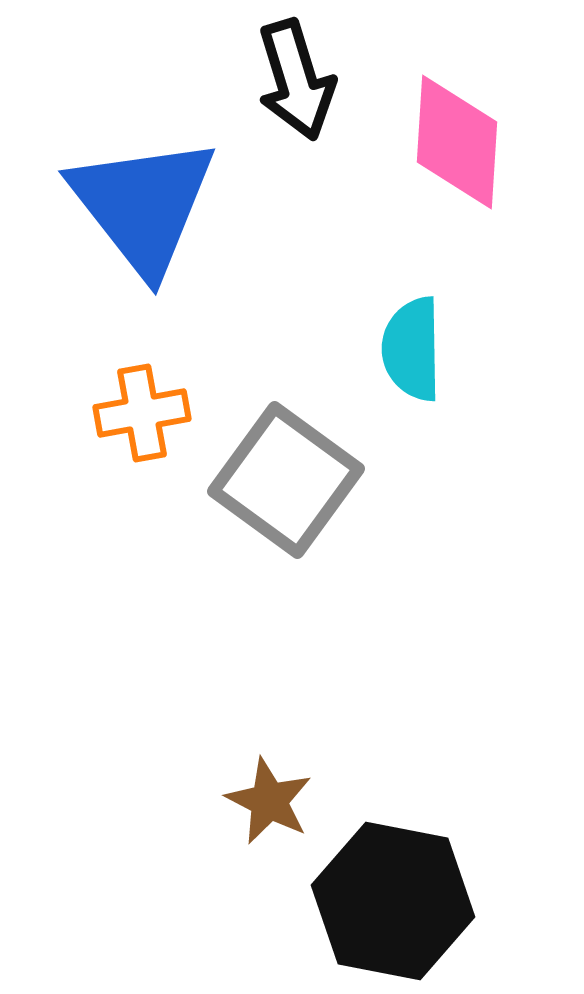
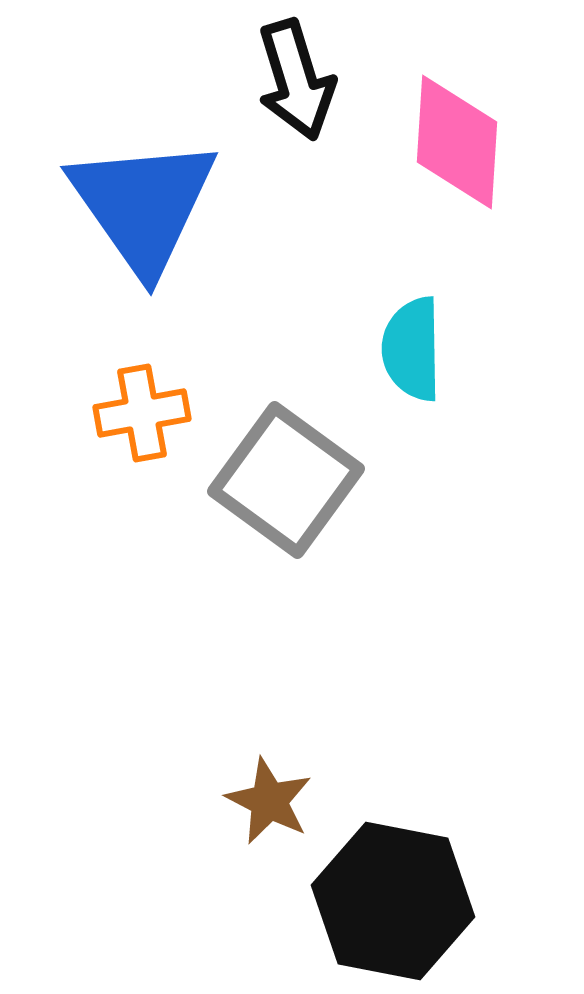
blue triangle: rotated 3 degrees clockwise
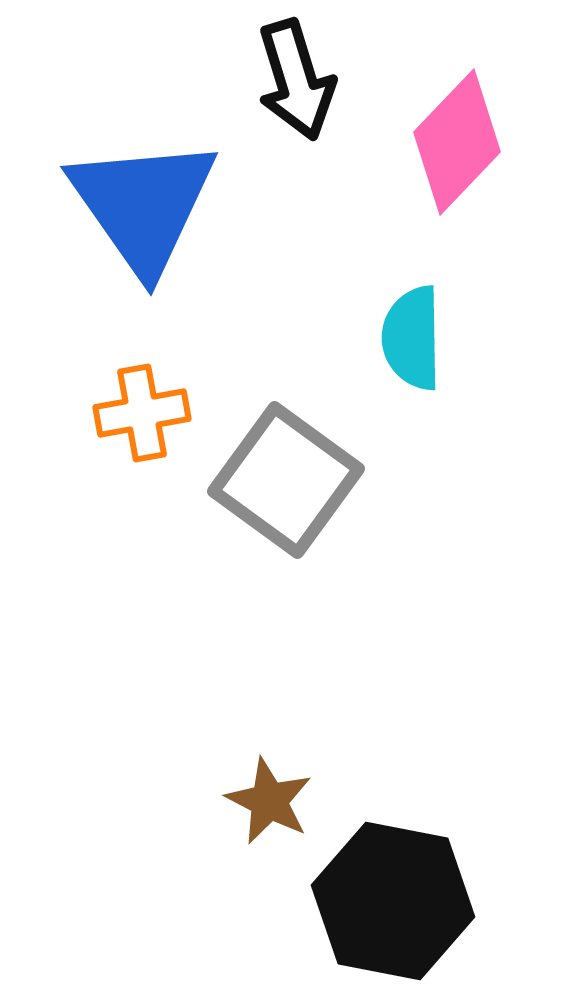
pink diamond: rotated 40 degrees clockwise
cyan semicircle: moved 11 px up
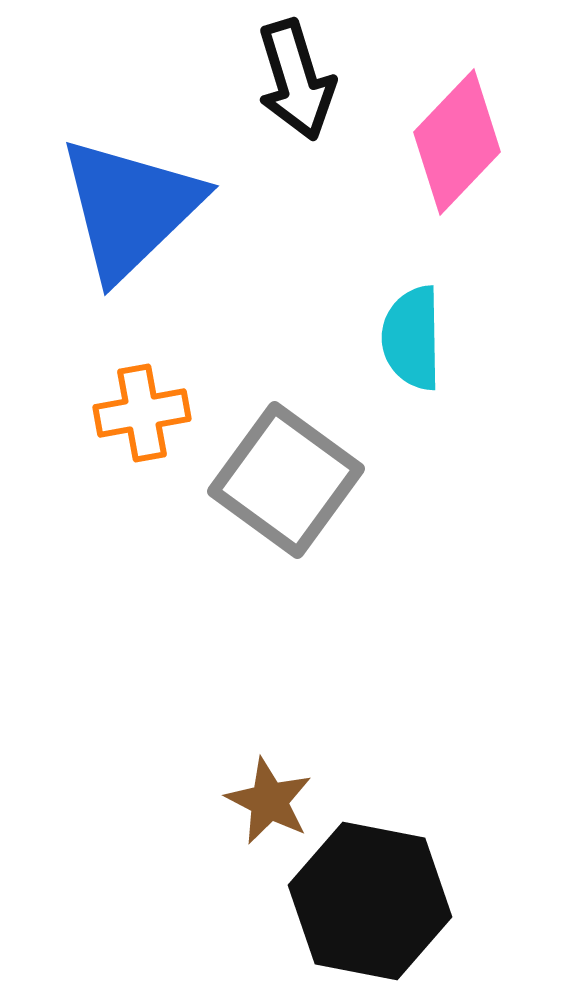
blue triangle: moved 13 px left, 3 px down; rotated 21 degrees clockwise
black hexagon: moved 23 px left
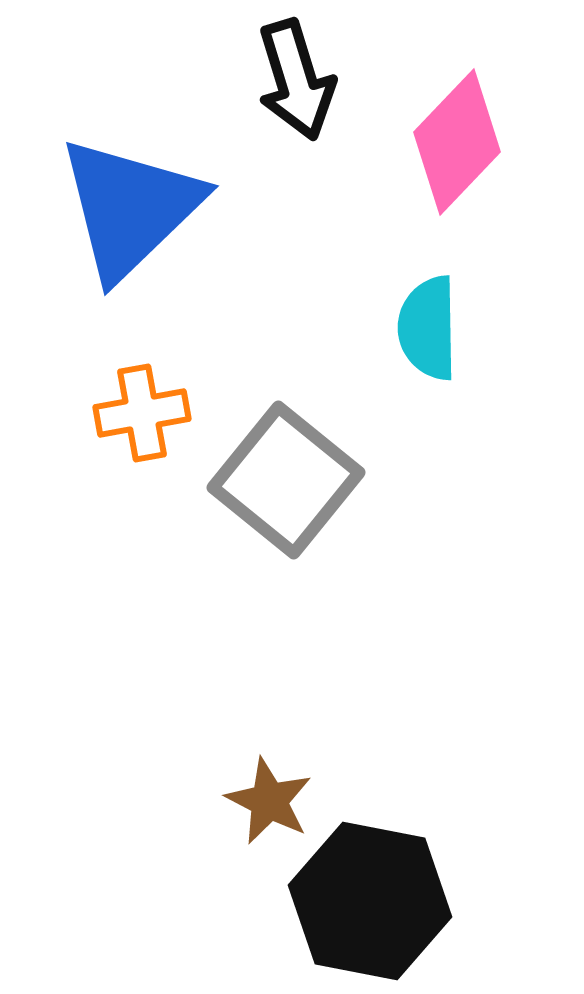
cyan semicircle: moved 16 px right, 10 px up
gray square: rotated 3 degrees clockwise
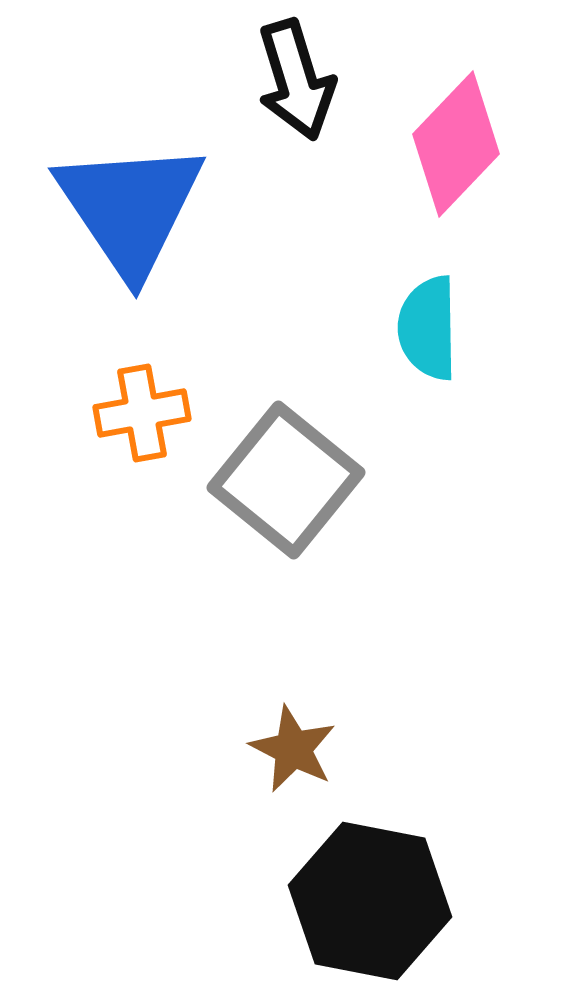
pink diamond: moved 1 px left, 2 px down
blue triangle: rotated 20 degrees counterclockwise
brown star: moved 24 px right, 52 px up
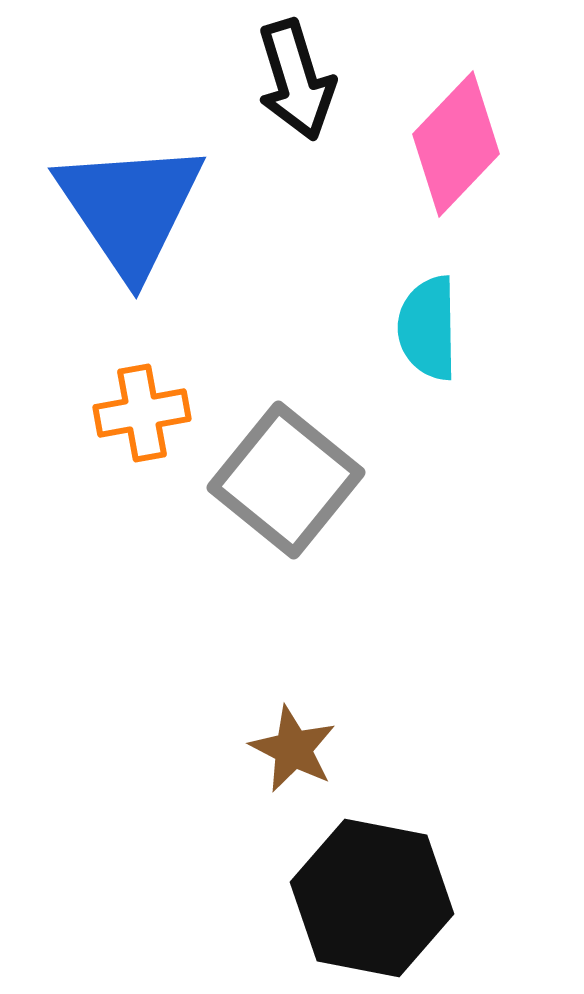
black hexagon: moved 2 px right, 3 px up
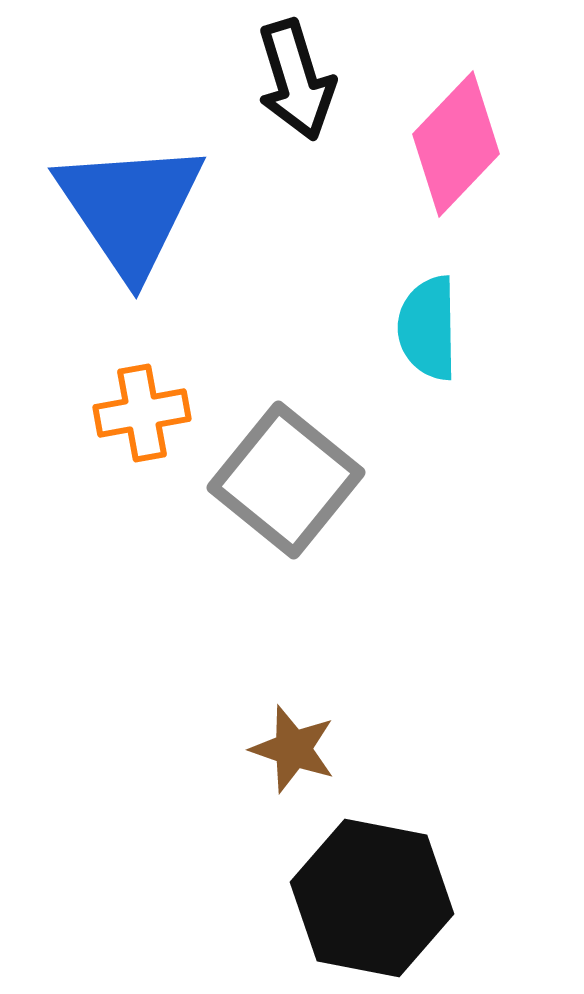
brown star: rotated 8 degrees counterclockwise
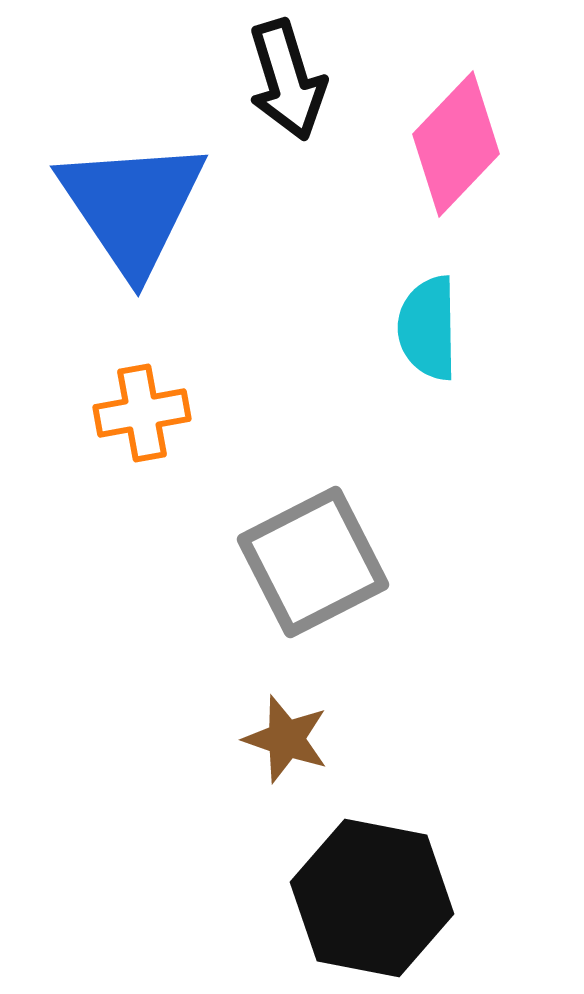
black arrow: moved 9 px left
blue triangle: moved 2 px right, 2 px up
gray square: moved 27 px right, 82 px down; rotated 24 degrees clockwise
brown star: moved 7 px left, 10 px up
